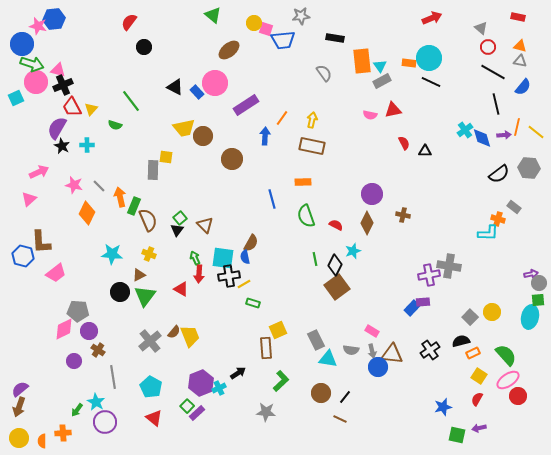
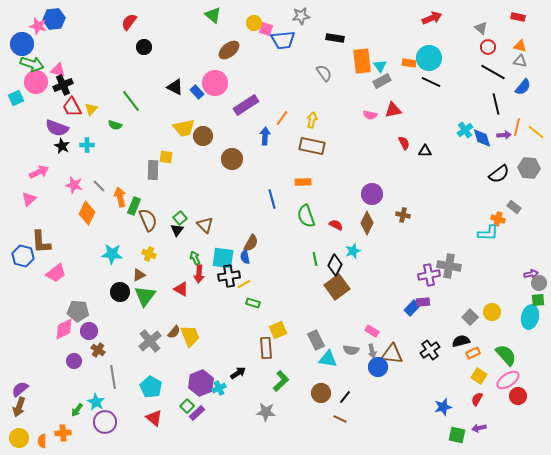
purple semicircle at (57, 128): rotated 100 degrees counterclockwise
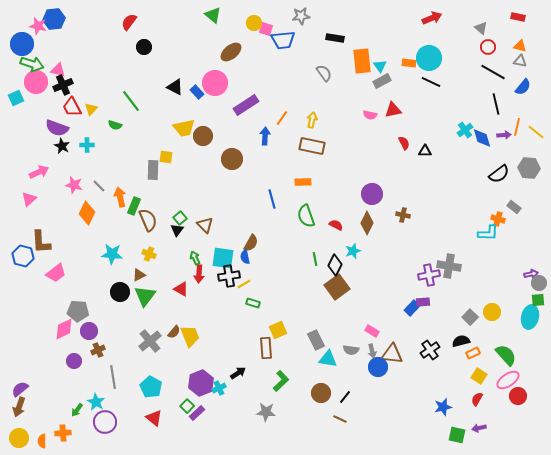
brown ellipse at (229, 50): moved 2 px right, 2 px down
brown cross at (98, 350): rotated 32 degrees clockwise
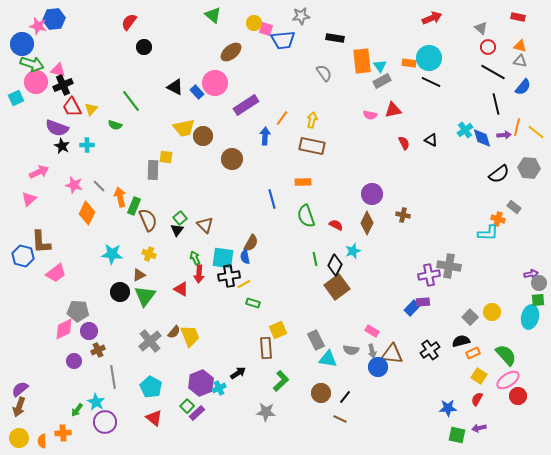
black triangle at (425, 151): moved 6 px right, 11 px up; rotated 24 degrees clockwise
blue star at (443, 407): moved 5 px right, 1 px down; rotated 12 degrees clockwise
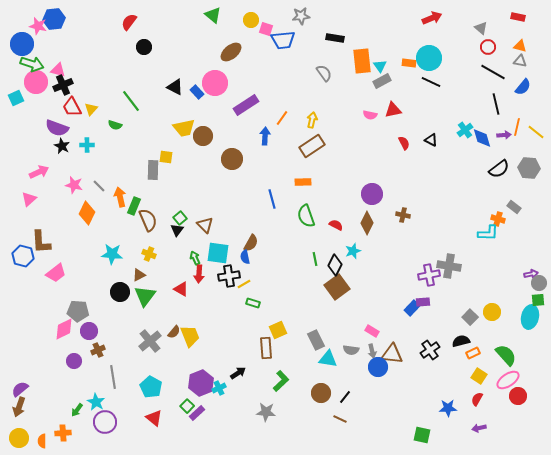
yellow circle at (254, 23): moved 3 px left, 3 px up
brown rectangle at (312, 146): rotated 45 degrees counterclockwise
black semicircle at (499, 174): moved 5 px up
cyan square at (223, 258): moved 5 px left, 5 px up
green square at (457, 435): moved 35 px left
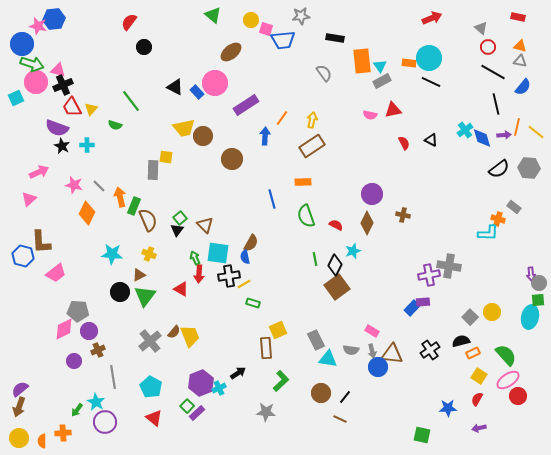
purple arrow at (531, 274): rotated 96 degrees clockwise
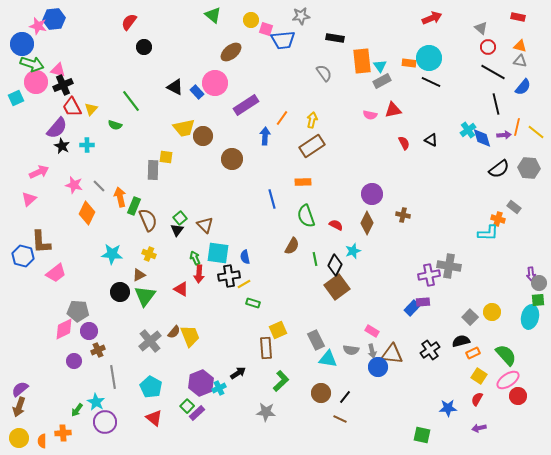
purple semicircle at (57, 128): rotated 70 degrees counterclockwise
cyan cross at (465, 130): moved 3 px right
brown semicircle at (251, 243): moved 41 px right, 3 px down
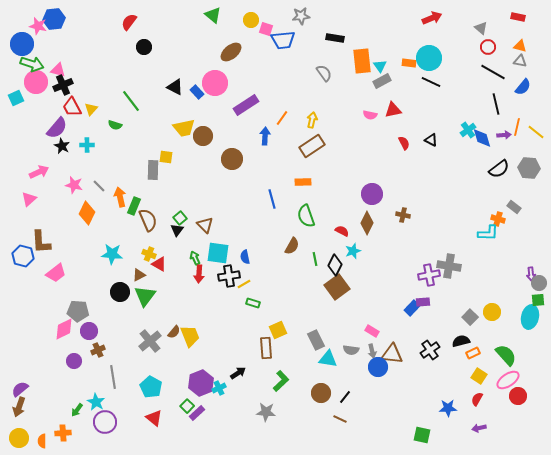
red semicircle at (336, 225): moved 6 px right, 6 px down
red triangle at (181, 289): moved 22 px left, 25 px up
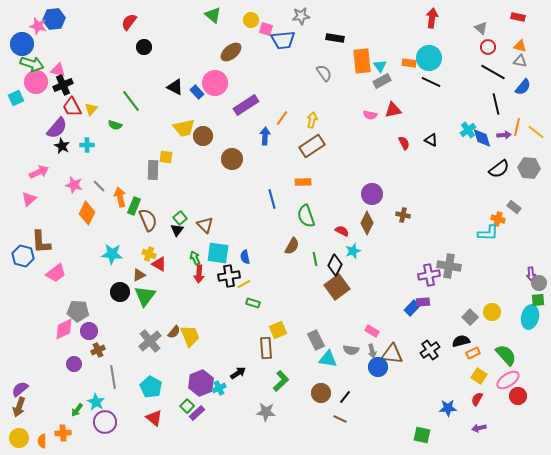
red arrow at (432, 18): rotated 60 degrees counterclockwise
purple circle at (74, 361): moved 3 px down
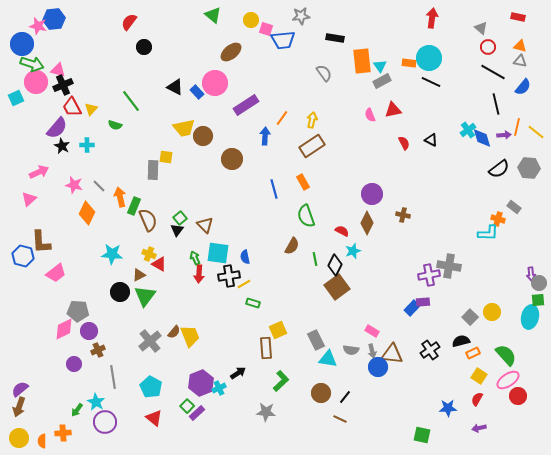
pink semicircle at (370, 115): rotated 56 degrees clockwise
orange rectangle at (303, 182): rotated 63 degrees clockwise
blue line at (272, 199): moved 2 px right, 10 px up
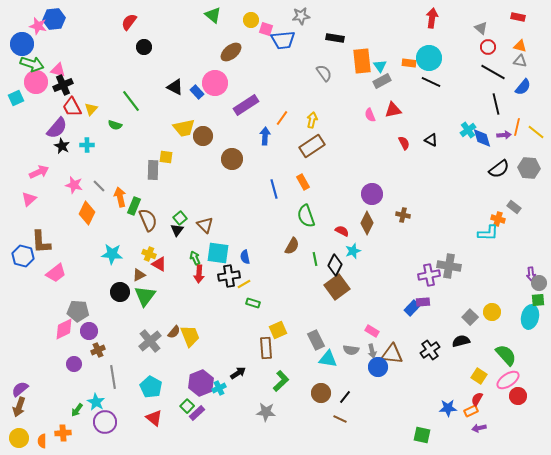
orange rectangle at (473, 353): moved 2 px left, 58 px down
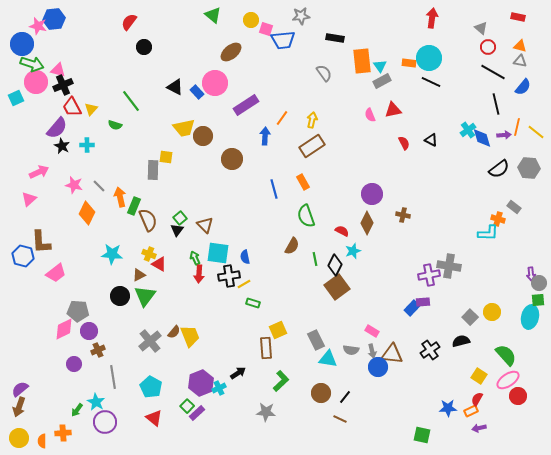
black circle at (120, 292): moved 4 px down
